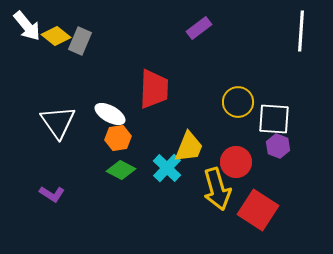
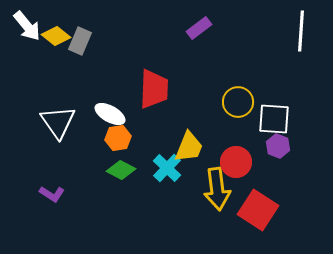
yellow arrow: rotated 9 degrees clockwise
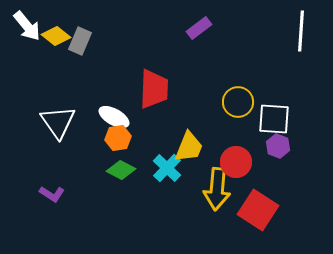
white ellipse: moved 4 px right, 3 px down
yellow arrow: rotated 12 degrees clockwise
